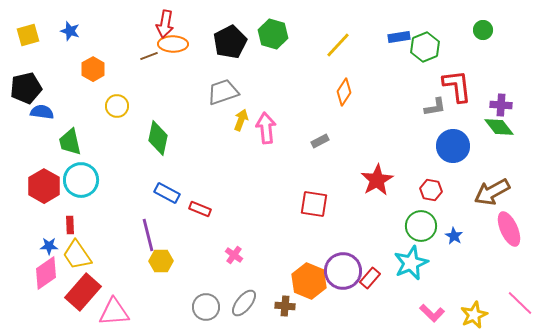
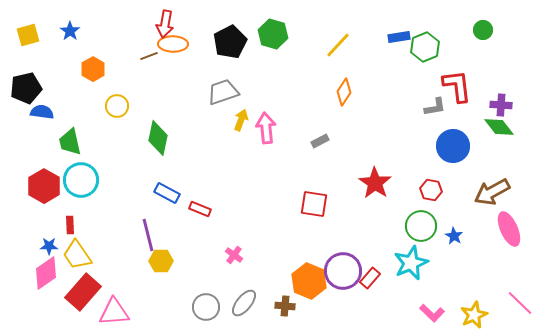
blue star at (70, 31): rotated 18 degrees clockwise
red star at (377, 180): moved 2 px left, 3 px down; rotated 8 degrees counterclockwise
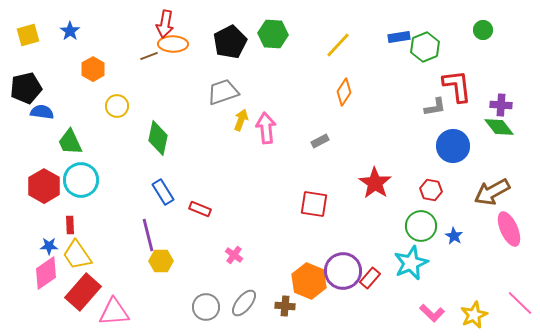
green hexagon at (273, 34): rotated 12 degrees counterclockwise
green trapezoid at (70, 142): rotated 12 degrees counterclockwise
blue rectangle at (167, 193): moved 4 px left, 1 px up; rotated 30 degrees clockwise
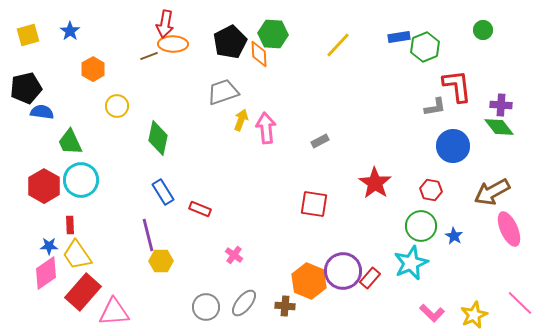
orange diamond at (344, 92): moved 85 px left, 38 px up; rotated 36 degrees counterclockwise
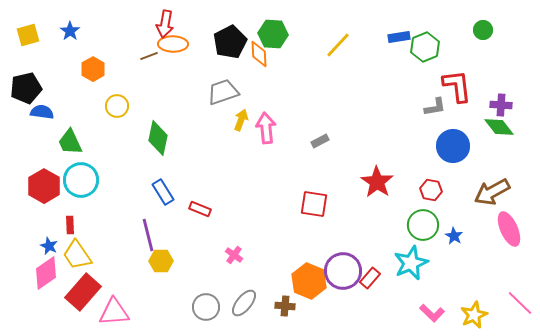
red star at (375, 183): moved 2 px right, 1 px up
green circle at (421, 226): moved 2 px right, 1 px up
blue star at (49, 246): rotated 24 degrees clockwise
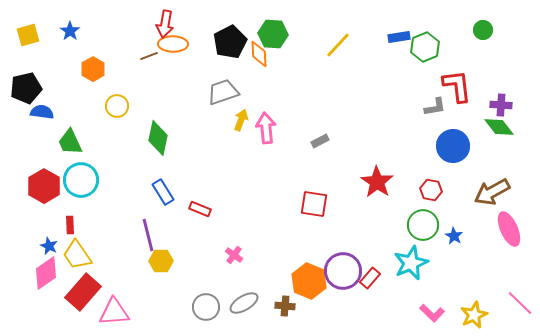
gray ellipse at (244, 303): rotated 20 degrees clockwise
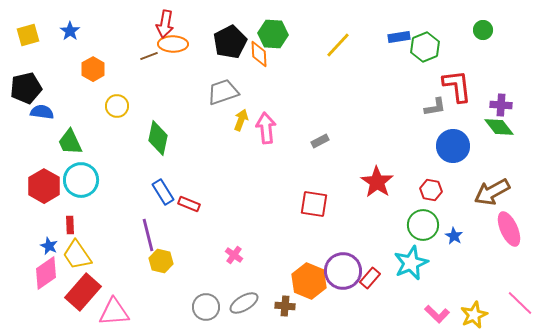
red rectangle at (200, 209): moved 11 px left, 5 px up
yellow hexagon at (161, 261): rotated 15 degrees clockwise
pink L-shape at (432, 313): moved 5 px right, 1 px down
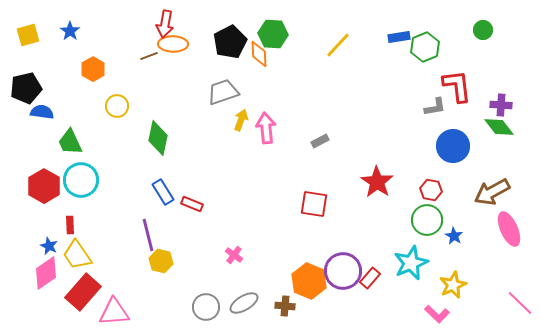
red rectangle at (189, 204): moved 3 px right
green circle at (423, 225): moved 4 px right, 5 px up
yellow star at (474, 315): moved 21 px left, 30 px up
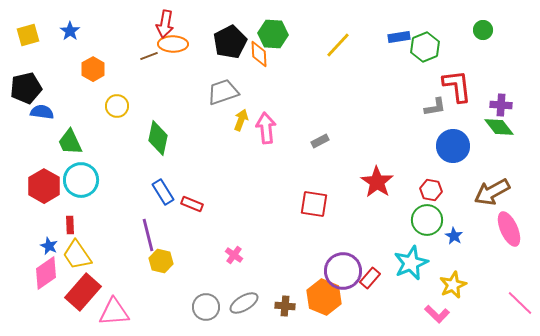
orange hexagon at (309, 281): moved 15 px right, 16 px down
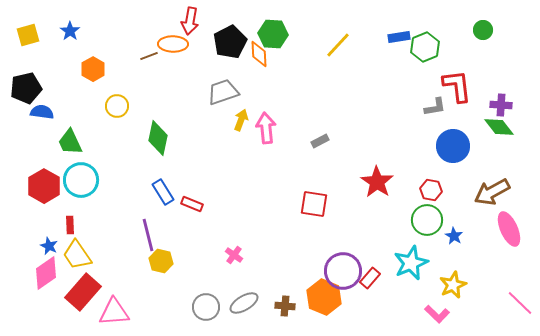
red arrow at (165, 24): moved 25 px right, 3 px up
